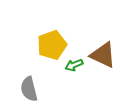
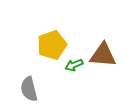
brown triangle: rotated 20 degrees counterclockwise
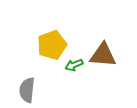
gray semicircle: moved 2 px left, 1 px down; rotated 20 degrees clockwise
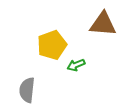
brown triangle: moved 31 px up
green arrow: moved 2 px right
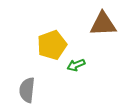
brown triangle: rotated 8 degrees counterclockwise
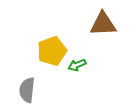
yellow pentagon: moved 6 px down
green arrow: moved 1 px right
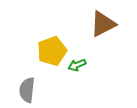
brown triangle: rotated 24 degrees counterclockwise
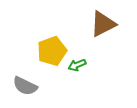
gray semicircle: moved 2 px left, 4 px up; rotated 70 degrees counterclockwise
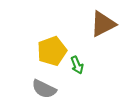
green arrow: rotated 90 degrees counterclockwise
gray semicircle: moved 19 px right, 3 px down
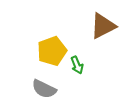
brown triangle: moved 2 px down
